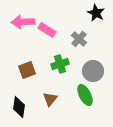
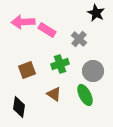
brown triangle: moved 4 px right, 5 px up; rotated 35 degrees counterclockwise
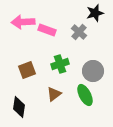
black star: moved 1 px left; rotated 30 degrees clockwise
pink rectangle: rotated 12 degrees counterclockwise
gray cross: moved 7 px up
brown triangle: rotated 49 degrees clockwise
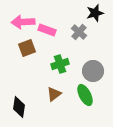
brown square: moved 22 px up
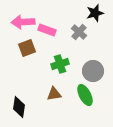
brown triangle: rotated 28 degrees clockwise
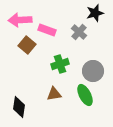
pink arrow: moved 3 px left, 2 px up
brown square: moved 3 px up; rotated 30 degrees counterclockwise
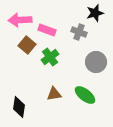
gray cross: rotated 21 degrees counterclockwise
green cross: moved 10 px left, 7 px up; rotated 18 degrees counterclockwise
gray circle: moved 3 px right, 9 px up
green ellipse: rotated 25 degrees counterclockwise
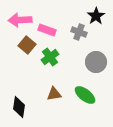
black star: moved 1 px right, 3 px down; rotated 18 degrees counterclockwise
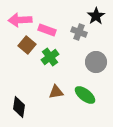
brown triangle: moved 2 px right, 2 px up
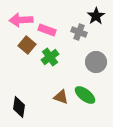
pink arrow: moved 1 px right
brown triangle: moved 5 px right, 5 px down; rotated 28 degrees clockwise
